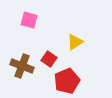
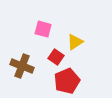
pink square: moved 14 px right, 9 px down
red square: moved 7 px right, 2 px up
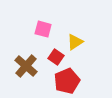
brown cross: moved 4 px right; rotated 20 degrees clockwise
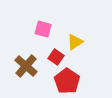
red pentagon: rotated 15 degrees counterclockwise
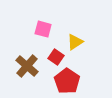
brown cross: moved 1 px right
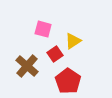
yellow triangle: moved 2 px left, 1 px up
red square: moved 1 px left, 3 px up; rotated 21 degrees clockwise
red pentagon: moved 1 px right
